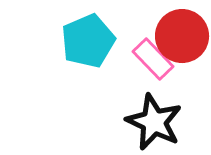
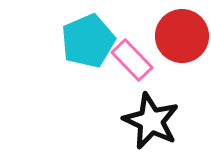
pink rectangle: moved 21 px left, 1 px down
black star: moved 3 px left, 1 px up
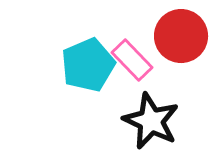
red circle: moved 1 px left
cyan pentagon: moved 24 px down
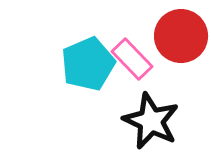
pink rectangle: moved 1 px up
cyan pentagon: moved 1 px up
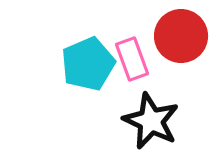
pink rectangle: rotated 24 degrees clockwise
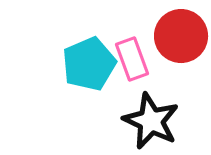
cyan pentagon: moved 1 px right
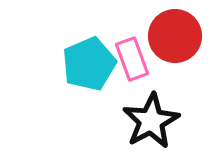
red circle: moved 6 px left
black star: rotated 18 degrees clockwise
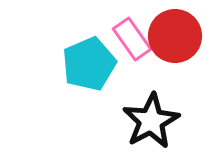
pink rectangle: moved 20 px up; rotated 15 degrees counterclockwise
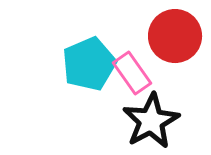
pink rectangle: moved 34 px down
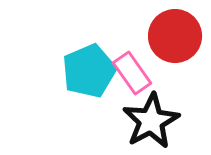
cyan pentagon: moved 7 px down
